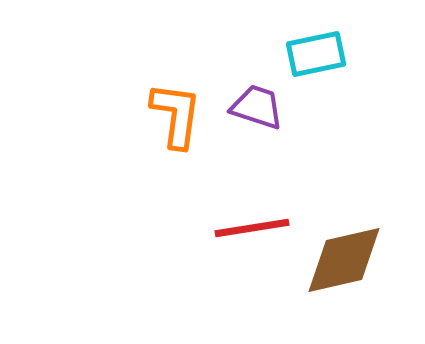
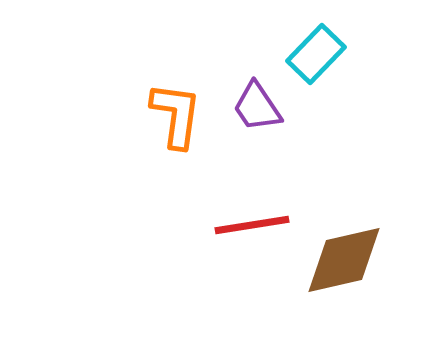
cyan rectangle: rotated 34 degrees counterclockwise
purple trapezoid: rotated 142 degrees counterclockwise
red line: moved 3 px up
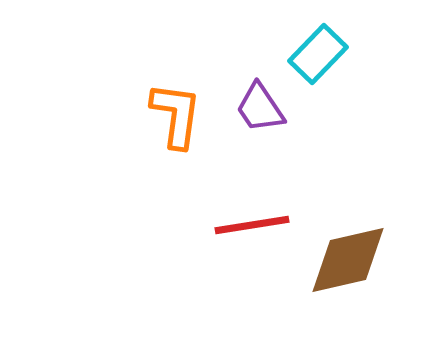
cyan rectangle: moved 2 px right
purple trapezoid: moved 3 px right, 1 px down
brown diamond: moved 4 px right
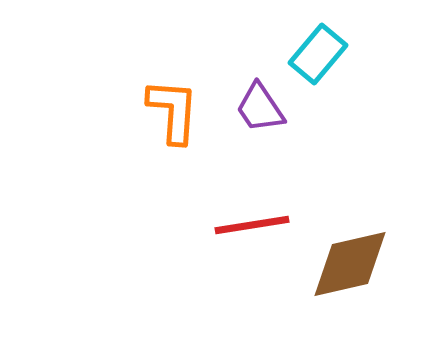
cyan rectangle: rotated 4 degrees counterclockwise
orange L-shape: moved 3 px left, 4 px up; rotated 4 degrees counterclockwise
brown diamond: moved 2 px right, 4 px down
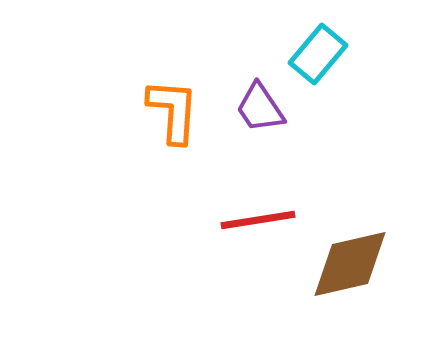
red line: moved 6 px right, 5 px up
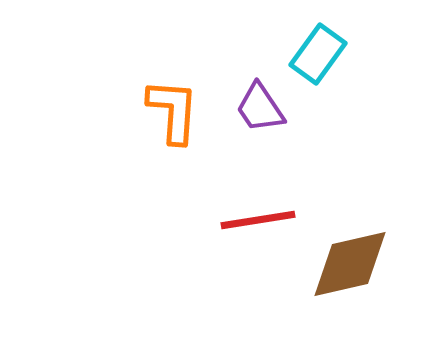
cyan rectangle: rotated 4 degrees counterclockwise
